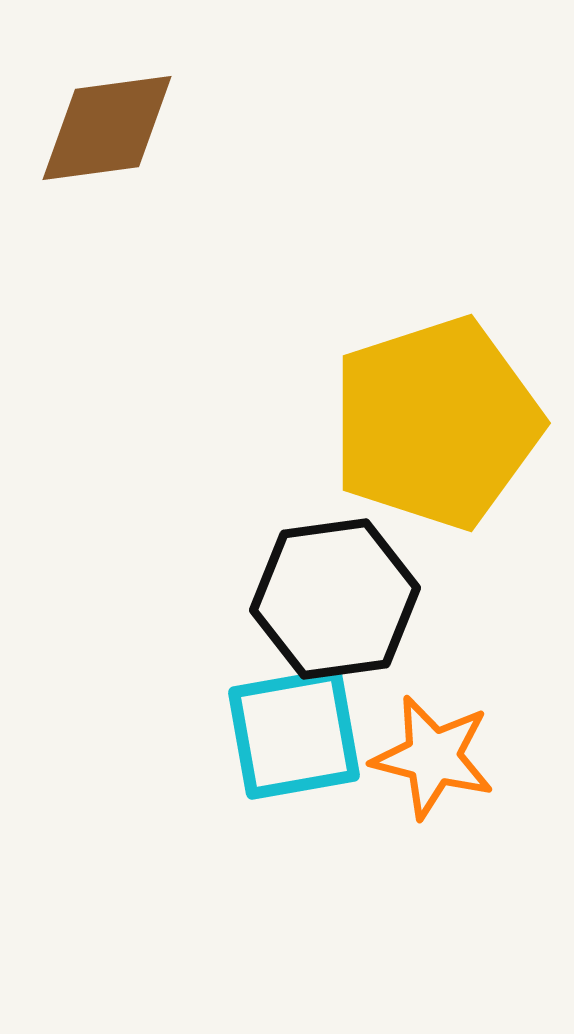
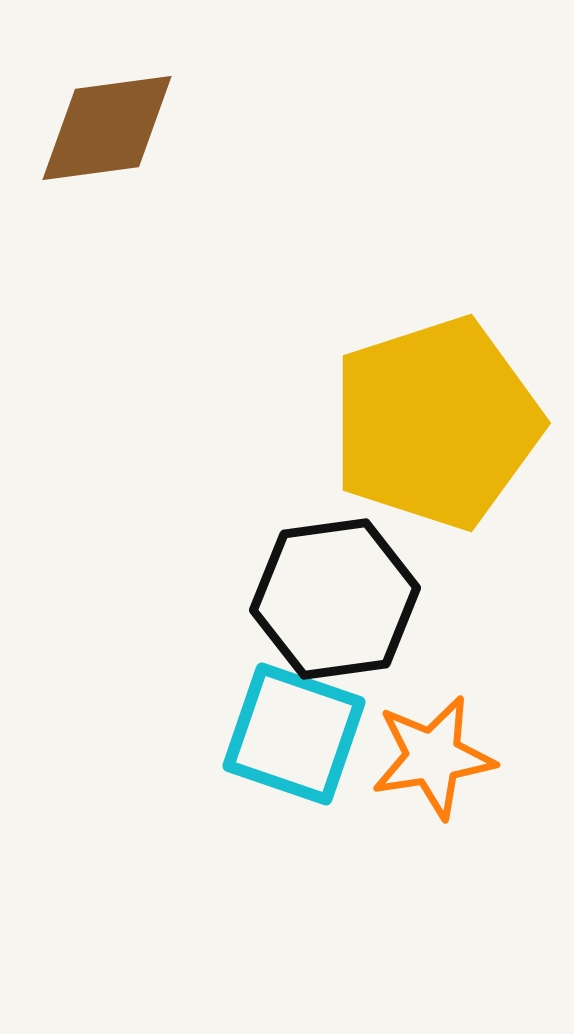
cyan square: rotated 29 degrees clockwise
orange star: rotated 23 degrees counterclockwise
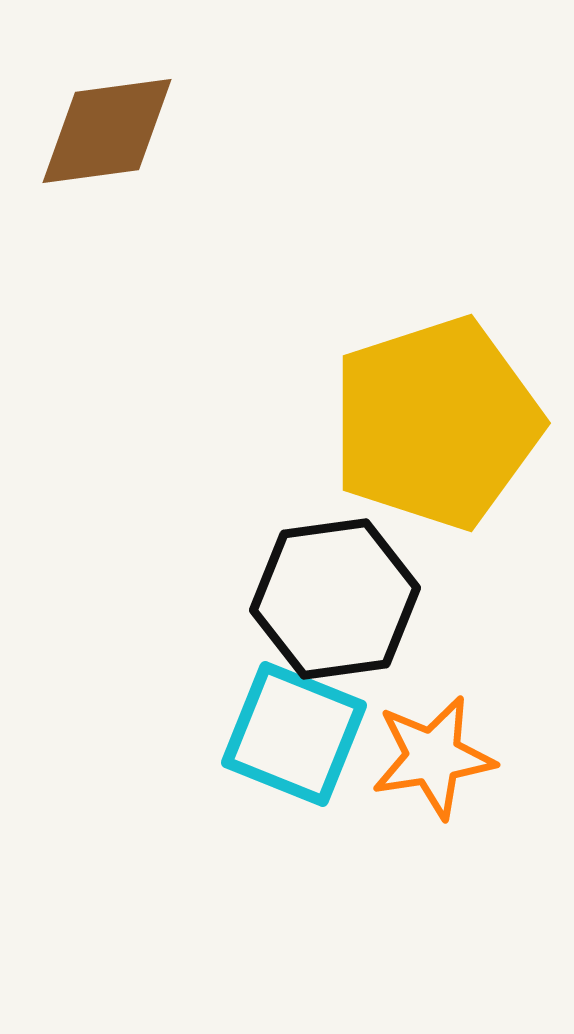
brown diamond: moved 3 px down
cyan square: rotated 3 degrees clockwise
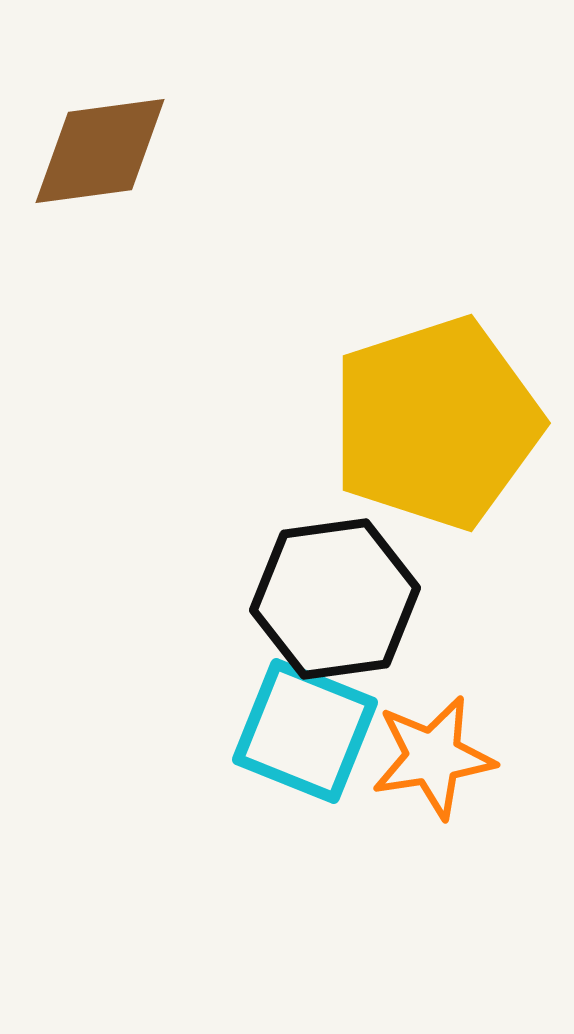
brown diamond: moved 7 px left, 20 px down
cyan square: moved 11 px right, 3 px up
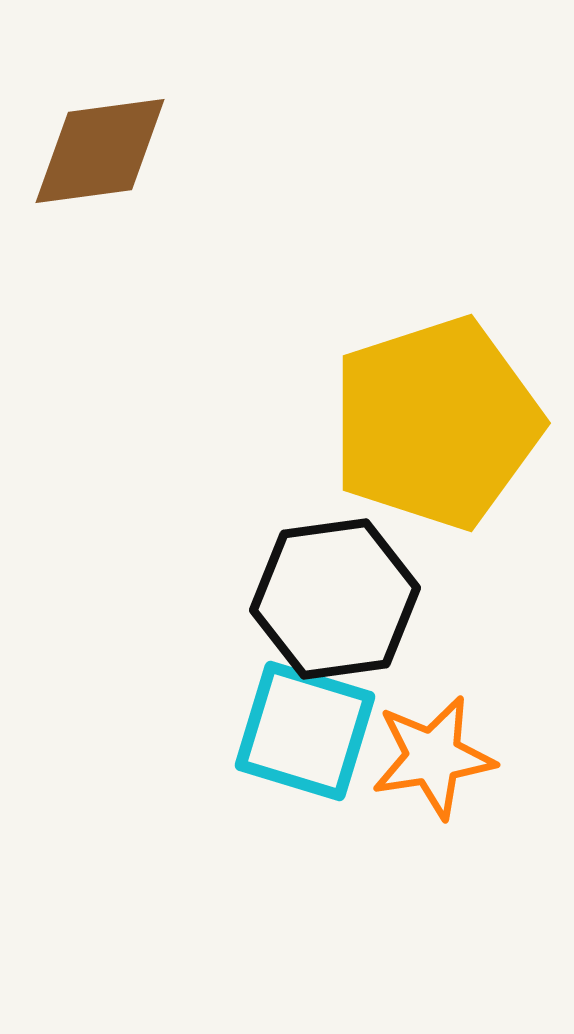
cyan square: rotated 5 degrees counterclockwise
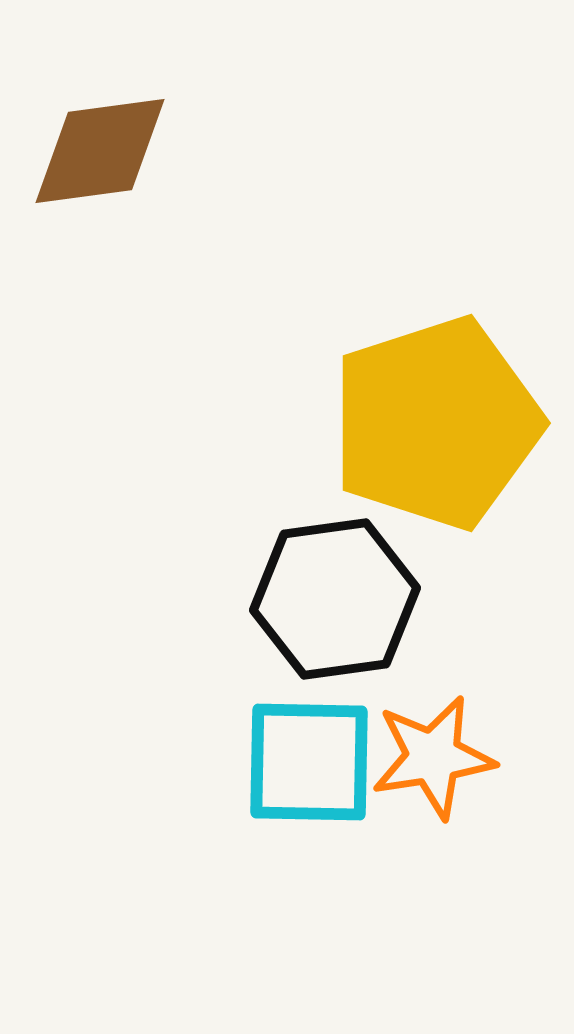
cyan square: moved 4 px right, 31 px down; rotated 16 degrees counterclockwise
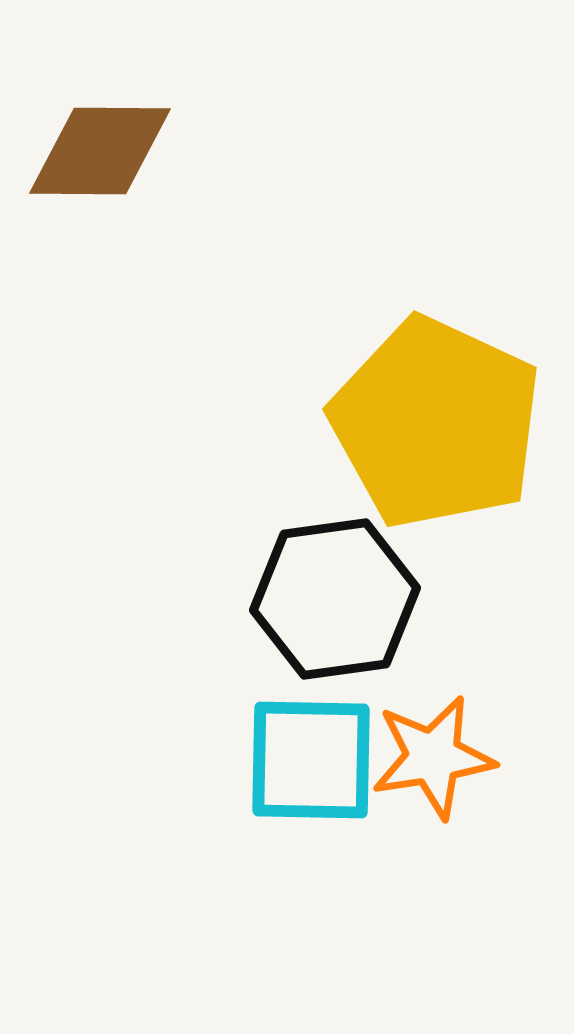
brown diamond: rotated 8 degrees clockwise
yellow pentagon: rotated 29 degrees counterclockwise
cyan square: moved 2 px right, 2 px up
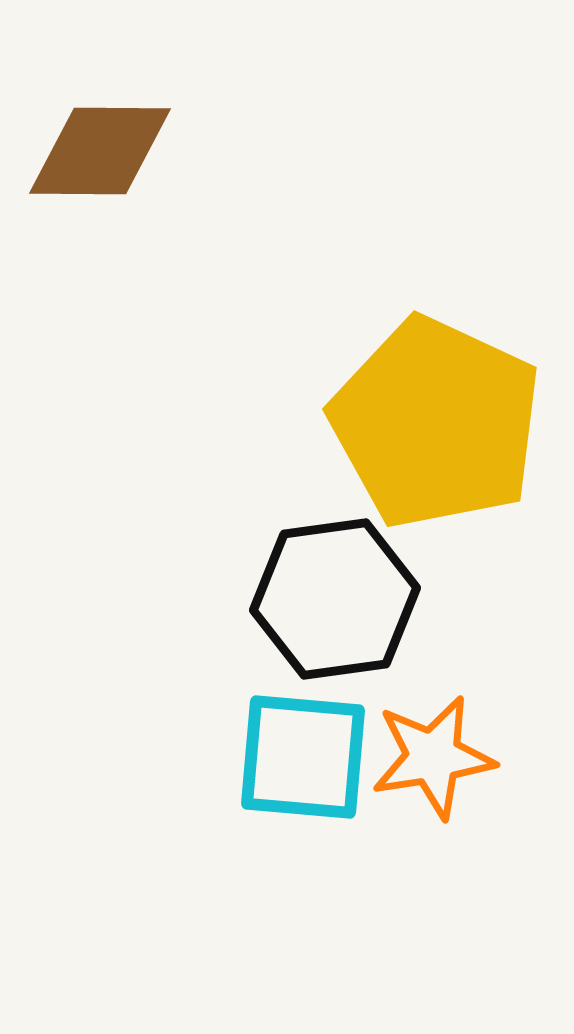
cyan square: moved 8 px left, 3 px up; rotated 4 degrees clockwise
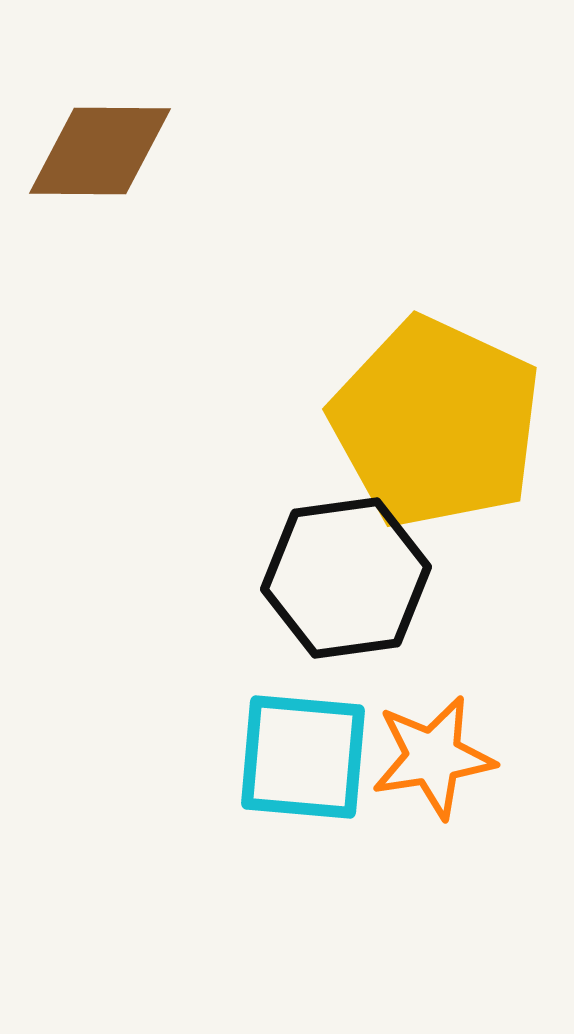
black hexagon: moved 11 px right, 21 px up
